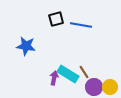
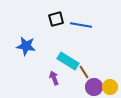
cyan rectangle: moved 13 px up
purple arrow: rotated 32 degrees counterclockwise
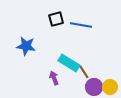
cyan rectangle: moved 1 px right, 2 px down
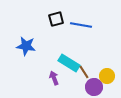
yellow circle: moved 3 px left, 11 px up
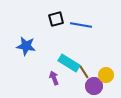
yellow circle: moved 1 px left, 1 px up
purple circle: moved 1 px up
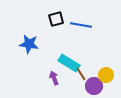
blue star: moved 3 px right, 2 px up
brown line: moved 3 px left, 2 px down
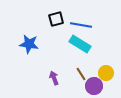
cyan rectangle: moved 11 px right, 19 px up
yellow circle: moved 2 px up
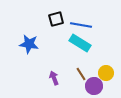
cyan rectangle: moved 1 px up
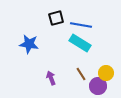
black square: moved 1 px up
purple arrow: moved 3 px left
purple circle: moved 4 px right
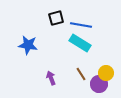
blue star: moved 1 px left, 1 px down
purple circle: moved 1 px right, 2 px up
